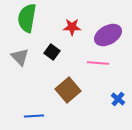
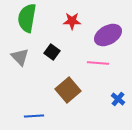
red star: moved 6 px up
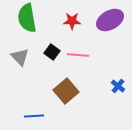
green semicircle: rotated 20 degrees counterclockwise
purple ellipse: moved 2 px right, 15 px up
pink line: moved 20 px left, 8 px up
brown square: moved 2 px left, 1 px down
blue cross: moved 13 px up
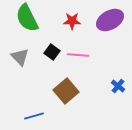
green semicircle: rotated 16 degrees counterclockwise
blue line: rotated 12 degrees counterclockwise
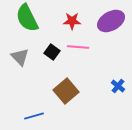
purple ellipse: moved 1 px right, 1 px down
pink line: moved 8 px up
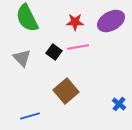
red star: moved 3 px right, 1 px down
pink line: rotated 15 degrees counterclockwise
black square: moved 2 px right
gray triangle: moved 2 px right, 1 px down
blue cross: moved 1 px right, 18 px down
blue line: moved 4 px left
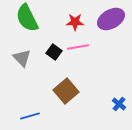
purple ellipse: moved 2 px up
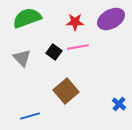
green semicircle: rotated 96 degrees clockwise
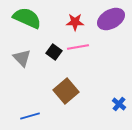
green semicircle: rotated 44 degrees clockwise
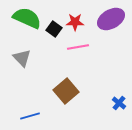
black square: moved 23 px up
blue cross: moved 1 px up
